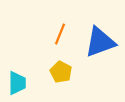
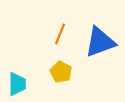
cyan trapezoid: moved 1 px down
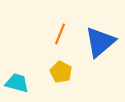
blue triangle: rotated 20 degrees counterclockwise
cyan trapezoid: moved 1 px up; rotated 75 degrees counterclockwise
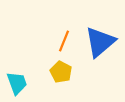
orange line: moved 4 px right, 7 px down
cyan trapezoid: rotated 55 degrees clockwise
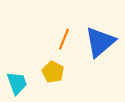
orange line: moved 2 px up
yellow pentagon: moved 8 px left
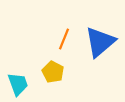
cyan trapezoid: moved 1 px right, 1 px down
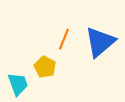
yellow pentagon: moved 8 px left, 5 px up
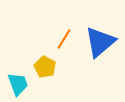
orange line: rotated 10 degrees clockwise
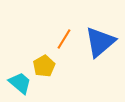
yellow pentagon: moved 1 px left, 1 px up; rotated 15 degrees clockwise
cyan trapezoid: moved 2 px right, 1 px up; rotated 30 degrees counterclockwise
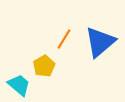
cyan trapezoid: moved 1 px left, 2 px down
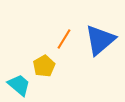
blue triangle: moved 2 px up
